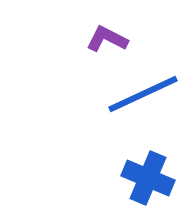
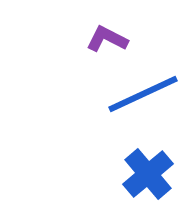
blue cross: moved 4 px up; rotated 27 degrees clockwise
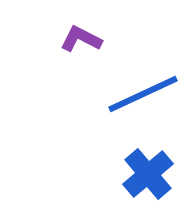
purple L-shape: moved 26 px left
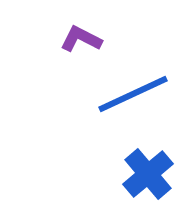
blue line: moved 10 px left
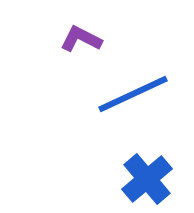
blue cross: moved 1 px left, 5 px down
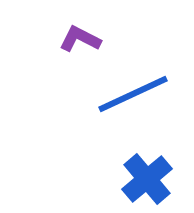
purple L-shape: moved 1 px left
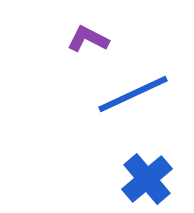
purple L-shape: moved 8 px right
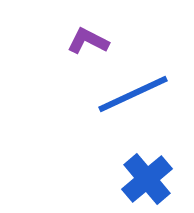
purple L-shape: moved 2 px down
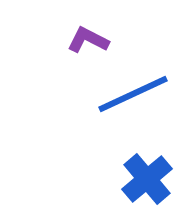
purple L-shape: moved 1 px up
